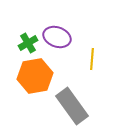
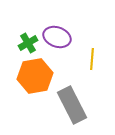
gray rectangle: moved 1 px up; rotated 9 degrees clockwise
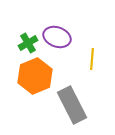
orange hexagon: rotated 12 degrees counterclockwise
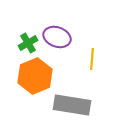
gray rectangle: rotated 54 degrees counterclockwise
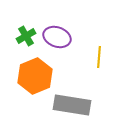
green cross: moved 2 px left, 7 px up
yellow line: moved 7 px right, 2 px up
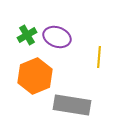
green cross: moved 1 px right, 1 px up
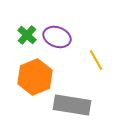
green cross: rotated 18 degrees counterclockwise
yellow line: moved 3 px left, 3 px down; rotated 35 degrees counterclockwise
orange hexagon: moved 1 px down
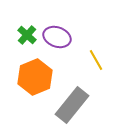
gray rectangle: rotated 60 degrees counterclockwise
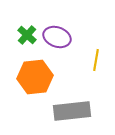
yellow line: rotated 40 degrees clockwise
orange hexagon: rotated 16 degrees clockwise
gray rectangle: moved 6 px down; rotated 45 degrees clockwise
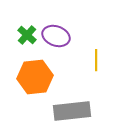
purple ellipse: moved 1 px left, 1 px up
yellow line: rotated 10 degrees counterclockwise
